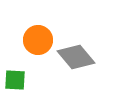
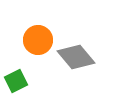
green square: moved 1 px right, 1 px down; rotated 30 degrees counterclockwise
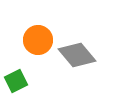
gray diamond: moved 1 px right, 2 px up
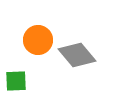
green square: rotated 25 degrees clockwise
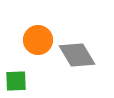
gray diamond: rotated 9 degrees clockwise
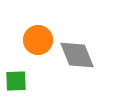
gray diamond: rotated 9 degrees clockwise
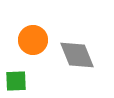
orange circle: moved 5 px left
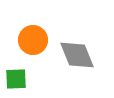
green square: moved 2 px up
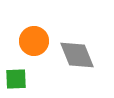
orange circle: moved 1 px right, 1 px down
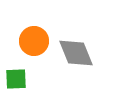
gray diamond: moved 1 px left, 2 px up
